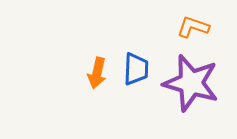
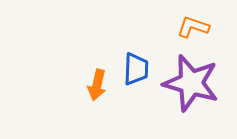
orange arrow: moved 12 px down
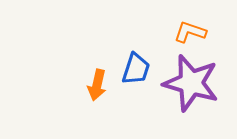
orange L-shape: moved 3 px left, 5 px down
blue trapezoid: rotated 16 degrees clockwise
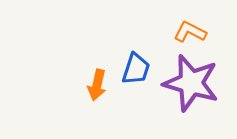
orange L-shape: rotated 8 degrees clockwise
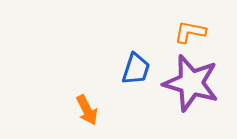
orange L-shape: rotated 16 degrees counterclockwise
orange arrow: moved 10 px left, 25 px down; rotated 40 degrees counterclockwise
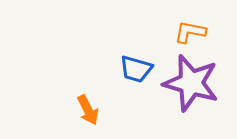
blue trapezoid: rotated 88 degrees clockwise
orange arrow: moved 1 px right
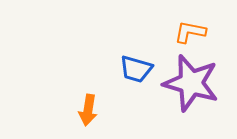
orange arrow: rotated 36 degrees clockwise
